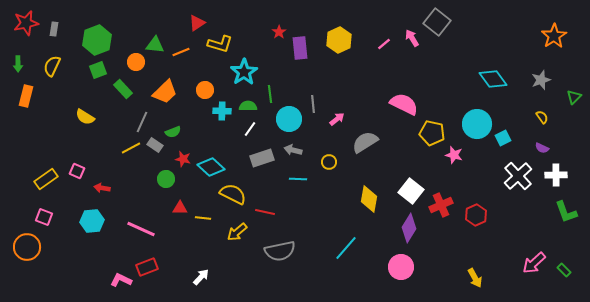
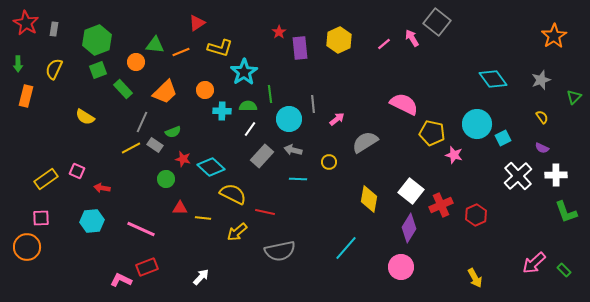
red star at (26, 23): rotated 30 degrees counterclockwise
yellow L-shape at (220, 44): moved 4 px down
yellow semicircle at (52, 66): moved 2 px right, 3 px down
gray rectangle at (262, 158): moved 2 px up; rotated 30 degrees counterclockwise
pink square at (44, 217): moved 3 px left, 1 px down; rotated 24 degrees counterclockwise
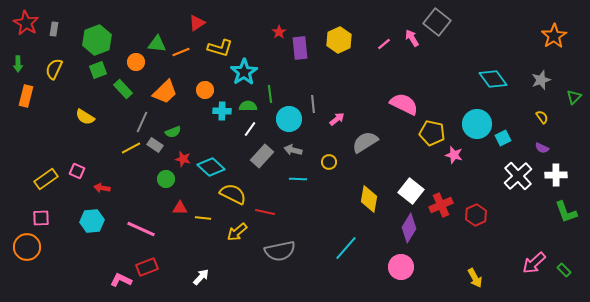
green triangle at (155, 45): moved 2 px right, 1 px up
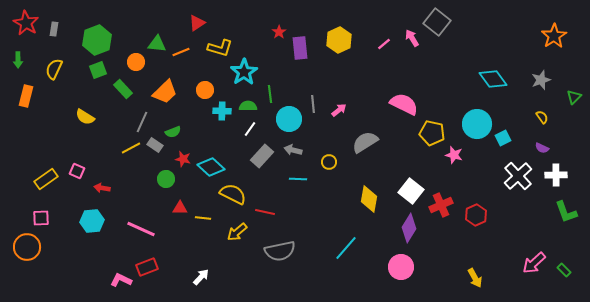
green arrow at (18, 64): moved 4 px up
pink arrow at (337, 119): moved 2 px right, 9 px up
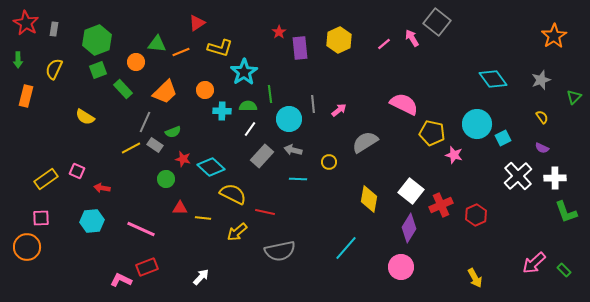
gray line at (142, 122): moved 3 px right
white cross at (556, 175): moved 1 px left, 3 px down
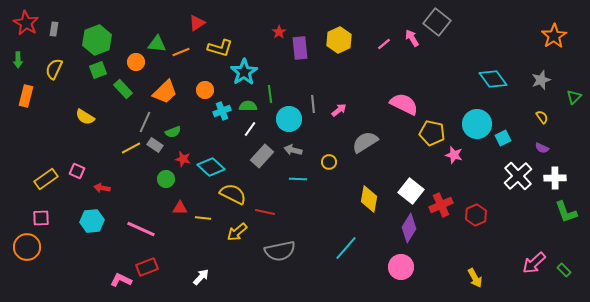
cyan cross at (222, 111): rotated 24 degrees counterclockwise
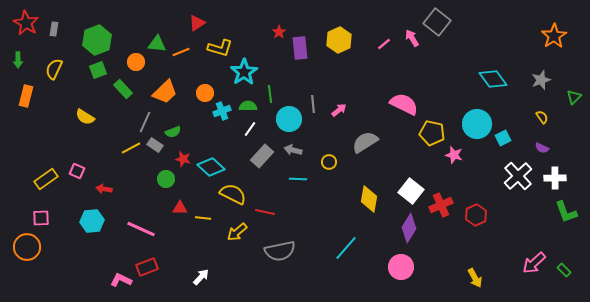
orange circle at (205, 90): moved 3 px down
red arrow at (102, 188): moved 2 px right, 1 px down
